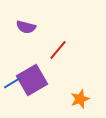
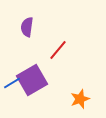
purple semicircle: moved 1 px right; rotated 84 degrees clockwise
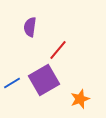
purple semicircle: moved 3 px right
purple square: moved 12 px right
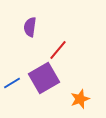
purple square: moved 2 px up
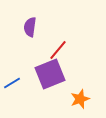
purple square: moved 6 px right, 4 px up; rotated 8 degrees clockwise
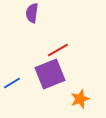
purple semicircle: moved 2 px right, 14 px up
red line: rotated 20 degrees clockwise
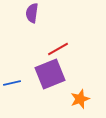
red line: moved 1 px up
blue line: rotated 18 degrees clockwise
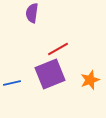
orange star: moved 10 px right, 19 px up
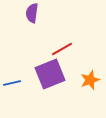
red line: moved 4 px right
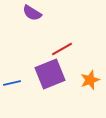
purple semicircle: rotated 66 degrees counterclockwise
